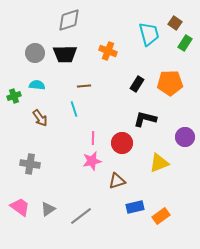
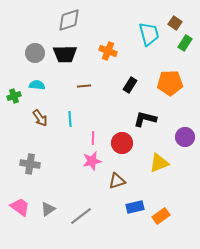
black rectangle: moved 7 px left, 1 px down
cyan line: moved 4 px left, 10 px down; rotated 14 degrees clockwise
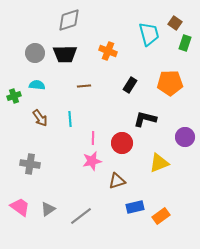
green rectangle: rotated 14 degrees counterclockwise
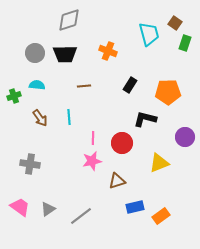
orange pentagon: moved 2 px left, 9 px down
cyan line: moved 1 px left, 2 px up
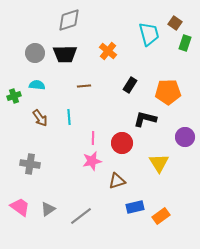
orange cross: rotated 18 degrees clockwise
yellow triangle: rotated 40 degrees counterclockwise
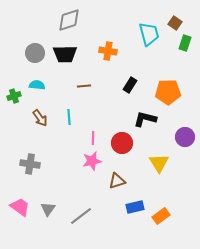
orange cross: rotated 30 degrees counterclockwise
gray triangle: rotated 21 degrees counterclockwise
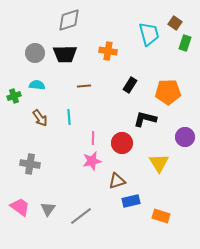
blue rectangle: moved 4 px left, 6 px up
orange rectangle: rotated 54 degrees clockwise
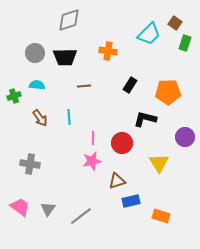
cyan trapezoid: rotated 60 degrees clockwise
black trapezoid: moved 3 px down
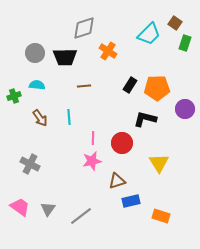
gray diamond: moved 15 px right, 8 px down
orange cross: rotated 24 degrees clockwise
orange pentagon: moved 11 px left, 4 px up
purple circle: moved 28 px up
gray cross: rotated 18 degrees clockwise
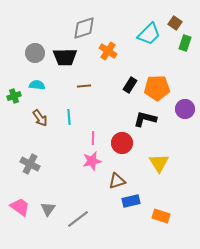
gray line: moved 3 px left, 3 px down
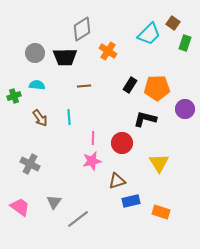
brown square: moved 2 px left
gray diamond: moved 2 px left, 1 px down; rotated 15 degrees counterclockwise
gray triangle: moved 6 px right, 7 px up
orange rectangle: moved 4 px up
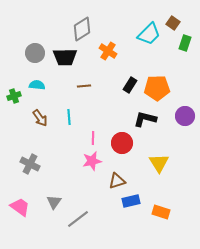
purple circle: moved 7 px down
